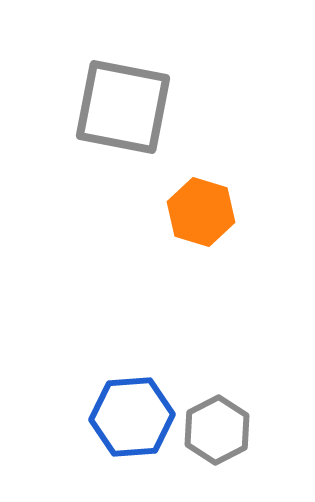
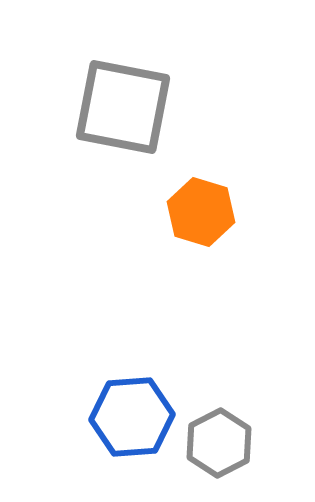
gray hexagon: moved 2 px right, 13 px down
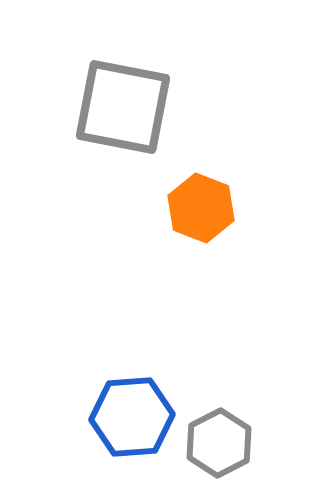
orange hexagon: moved 4 px up; rotated 4 degrees clockwise
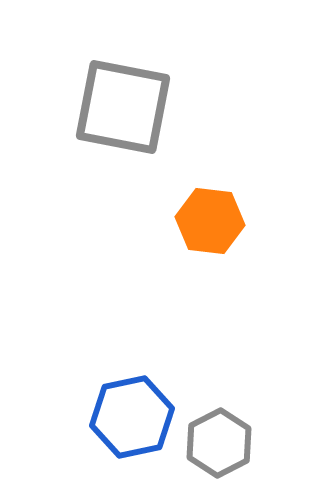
orange hexagon: moved 9 px right, 13 px down; rotated 14 degrees counterclockwise
blue hexagon: rotated 8 degrees counterclockwise
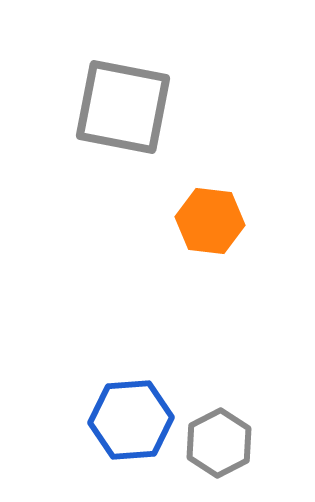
blue hexagon: moved 1 px left, 3 px down; rotated 8 degrees clockwise
